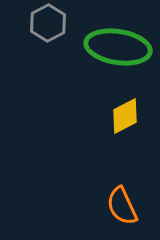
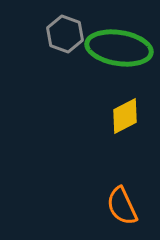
gray hexagon: moved 17 px right, 11 px down; rotated 12 degrees counterclockwise
green ellipse: moved 1 px right, 1 px down
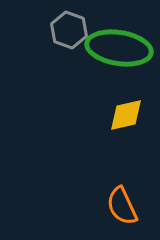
gray hexagon: moved 4 px right, 4 px up
yellow diamond: moved 1 px right, 1 px up; rotated 15 degrees clockwise
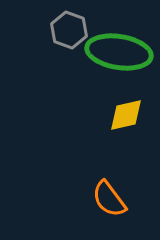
green ellipse: moved 4 px down
orange semicircle: moved 13 px left, 7 px up; rotated 12 degrees counterclockwise
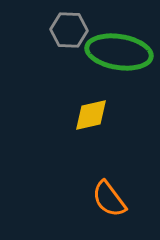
gray hexagon: rotated 18 degrees counterclockwise
yellow diamond: moved 35 px left
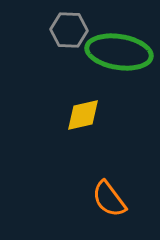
yellow diamond: moved 8 px left
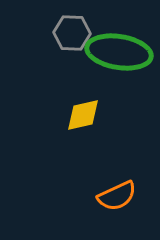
gray hexagon: moved 3 px right, 3 px down
orange semicircle: moved 8 px right, 3 px up; rotated 78 degrees counterclockwise
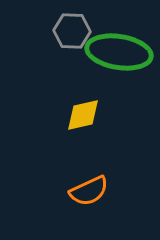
gray hexagon: moved 2 px up
orange semicircle: moved 28 px left, 5 px up
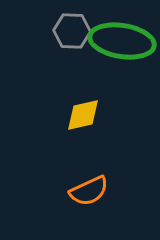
green ellipse: moved 3 px right, 11 px up
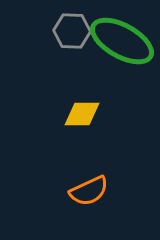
green ellipse: rotated 20 degrees clockwise
yellow diamond: moved 1 px left, 1 px up; rotated 12 degrees clockwise
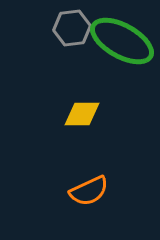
gray hexagon: moved 3 px up; rotated 9 degrees counterclockwise
